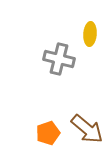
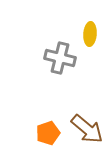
gray cross: moved 1 px right, 1 px up
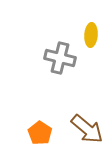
yellow ellipse: moved 1 px right, 1 px down
orange pentagon: moved 8 px left; rotated 20 degrees counterclockwise
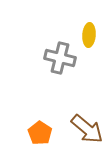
yellow ellipse: moved 2 px left
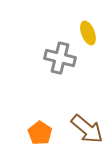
yellow ellipse: moved 1 px left, 2 px up; rotated 25 degrees counterclockwise
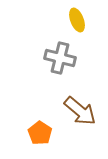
yellow ellipse: moved 11 px left, 13 px up
brown arrow: moved 7 px left, 18 px up
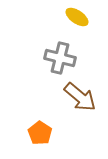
yellow ellipse: moved 3 px up; rotated 35 degrees counterclockwise
brown arrow: moved 14 px up
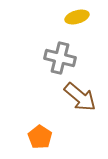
yellow ellipse: rotated 50 degrees counterclockwise
orange pentagon: moved 4 px down
